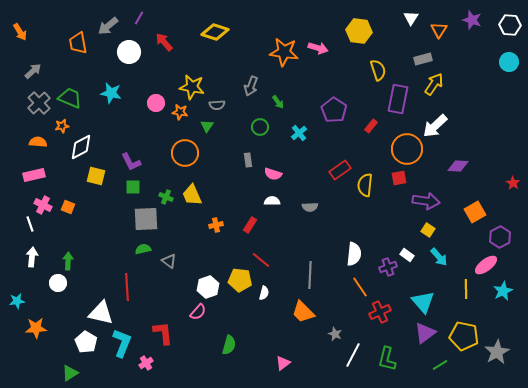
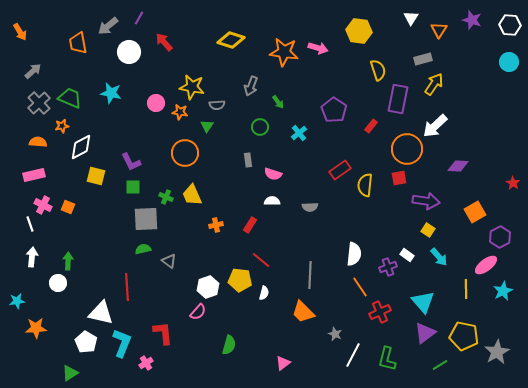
yellow diamond at (215, 32): moved 16 px right, 8 px down
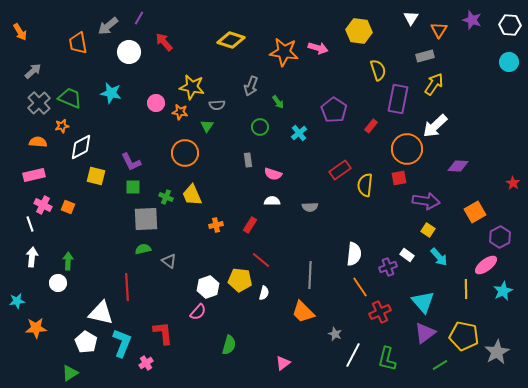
gray rectangle at (423, 59): moved 2 px right, 3 px up
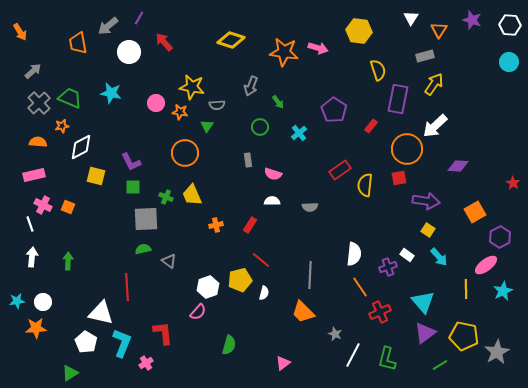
yellow pentagon at (240, 280): rotated 20 degrees counterclockwise
white circle at (58, 283): moved 15 px left, 19 px down
